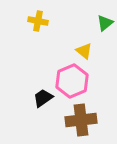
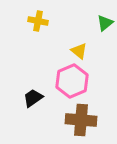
yellow triangle: moved 5 px left
black trapezoid: moved 10 px left
brown cross: rotated 12 degrees clockwise
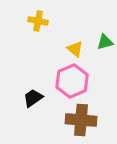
green triangle: moved 19 px down; rotated 24 degrees clockwise
yellow triangle: moved 4 px left, 2 px up
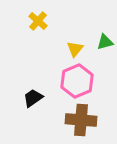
yellow cross: rotated 30 degrees clockwise
yellow triangle: rotated 30 degrees clockwise
pink hexagon: moved 5 px right
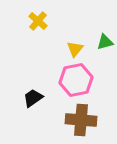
pink hexagon: moved 1 px left, 1 px up; rotated 12 degrees clockwise
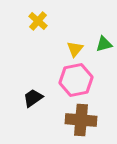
green triangle: moved 1 px left, 2 px down
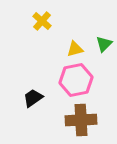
yellow cross: moved 4 px right
green triangle: rotated 30 degrees counterclockwise
yellow triangle: rotated 36 degrees clockwise
brown cross: rotated 8 degrees counterclockwise
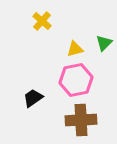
green triangle: moved 1 px up
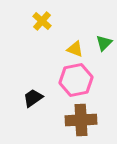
yellow triangle: rotated 36 degrees clockwise
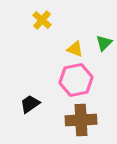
yellow cross: moved 1 px up
black trapezoid: moved 3 px left, 6 px down
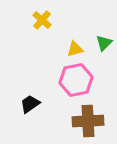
yellow triangle: rotated 36 degrees counterclockwise
brown cross: moved 7 px right, 1 px down
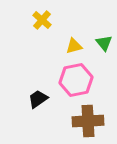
green triangle: rotated 24 degrees counterclockwise
yellow triangle: moved 1 px left, 3 px up
black trapezoid: moved 8 px right, 5 px up
